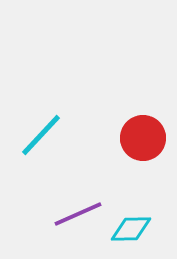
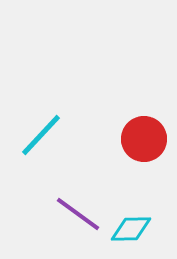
red circle: moved 1 px right, 1 px down
purple line: rotated 60 degrees clockwise
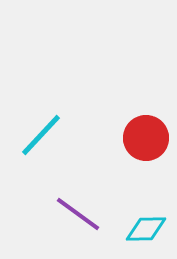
red circle: moved 2 px right, 1 px up
cyan diamond: moved 15 px right
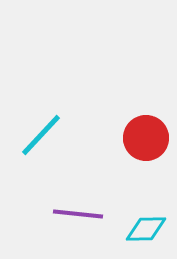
purple line: rotated 30 degrees counterclockwise
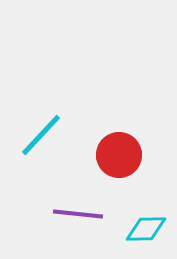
red circle: moved 27 px left, 17 px down
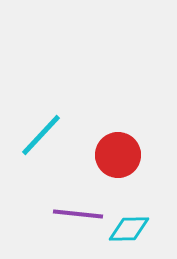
red circle: moved 1 px left
cyan diamond: moved 17 px left
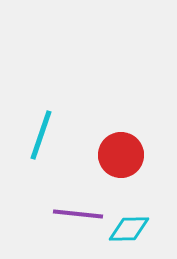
cyan line: rotated 24 degrees counterclockwise
red circle: moved 3 px right
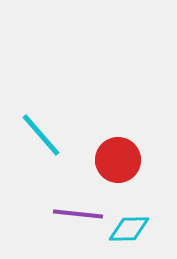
cyan line: rotated 60 degrees counterclockwise
red circle: moved 3 px left, 5 px down
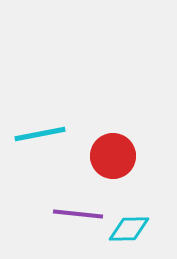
cyan line: moved 1 px left, 1 px up; rotated 60 degrees counterclockwise
red circle: moved 5 px left, 4 px up
